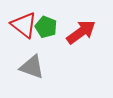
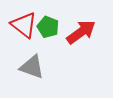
green pentagon: moved 2 px right
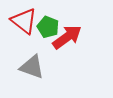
red triangle: moved 4 px up
red arrow: moved 14 px left, 5 px down
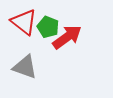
red triangle: moved 1 px down
gray triangle: moved 7 px left
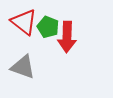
red arrow: rotated 128 degrees clockwise
gray triangle: moved 2 px left
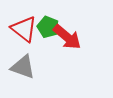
red triangle: moved 7 px down
red arrow: rotated 52 degrees counterclockwise
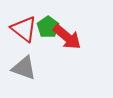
green pentagon: rotated 15 degrees clockwise
gray triangle: moved 1 px right, 1 px down
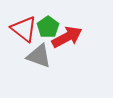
red arrow: rotated 68 degrees counterclockwise
gray triangle: moved 15 px right, 12 px up
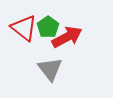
red triangle: moved 1 px up
gray triangle: moved 11 px right, 13 px down; rotated 32 degrees clockwise
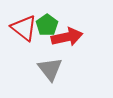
green pentagon: moved 1 px left, 2 px up
red arrow: rotated 16 degrees clockwise
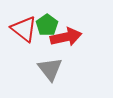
red triangle: moved 1 px down
red arrow: moved 1 px left
